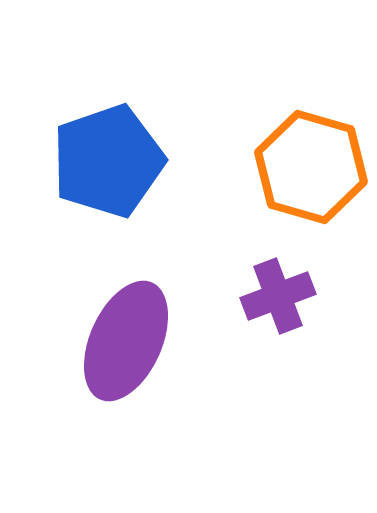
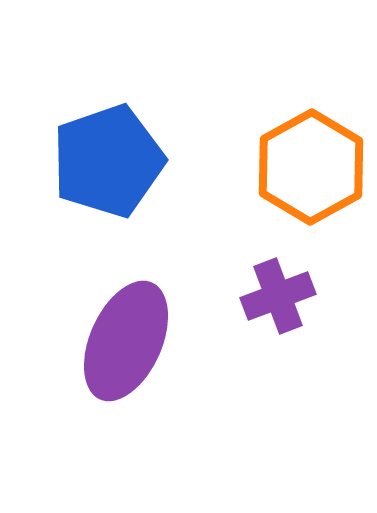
orange hexagon: rotated 15 degrees clockwise
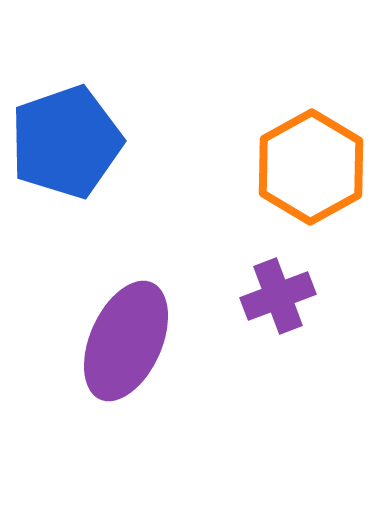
blue pentagon: moved 42 px left, 19 px up
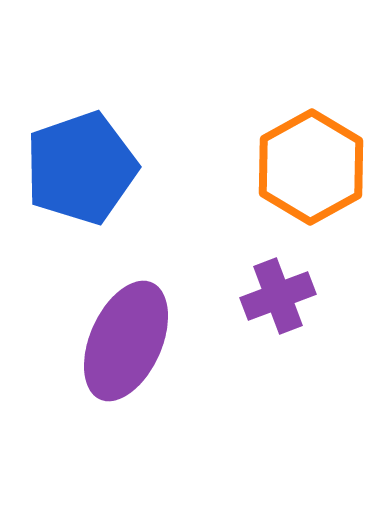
blue pentagon: moved 15 px right, 26 px down
